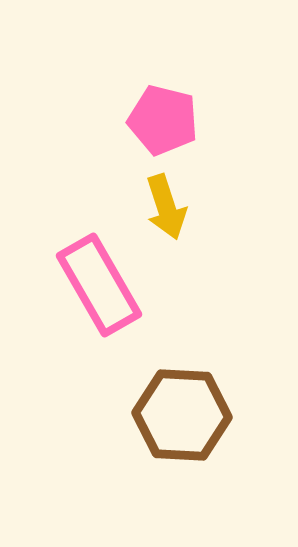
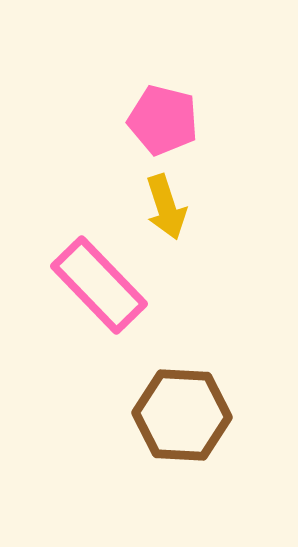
pink rectangle: rotated 14 degrees counterclockwise
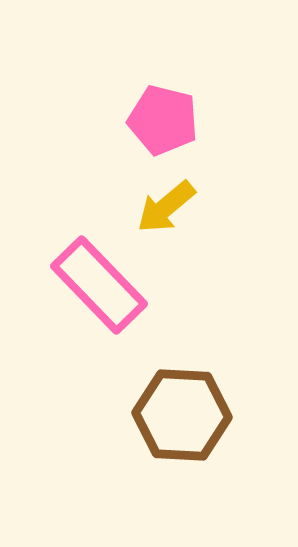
yellow arrow: rotated 68 degrees clockwise
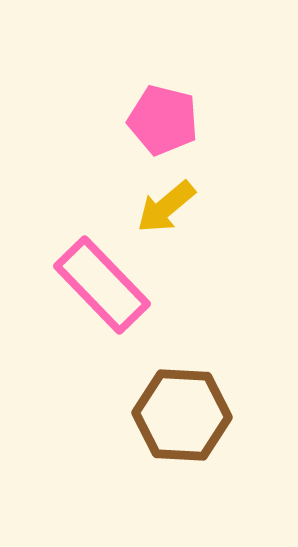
pink rectangle: moved 3 px right
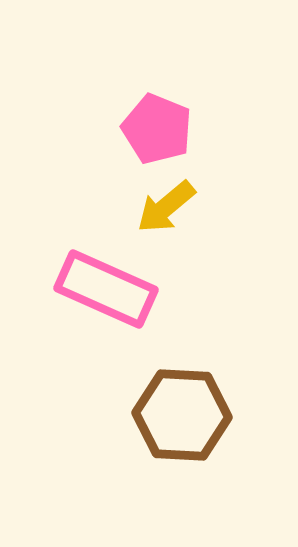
pink pentagon: moved 6 px left, 9 px down; rotated 8 degrees clockwise
pink rectangle: moved 4 px right, 4 px down; rotated 22 degrees counterclockwise
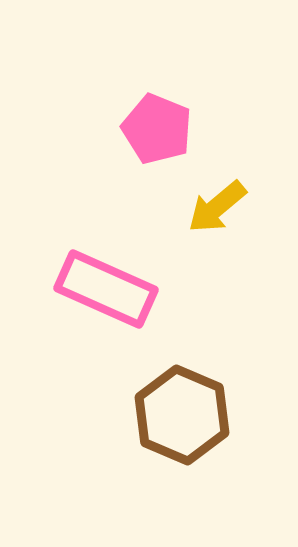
yellow arrow: moved 51 px right
brown hexagon: rotated 20 degrees clockwise
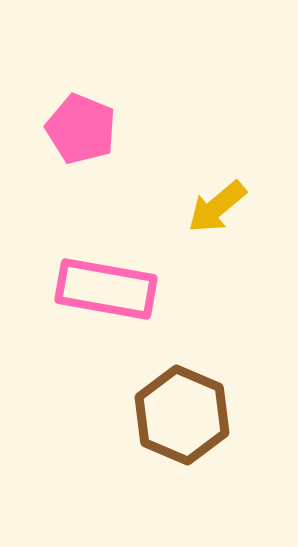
pink pentagon: moved 76 px left
pink rectangle: rotated 14 degrees counterclockwise
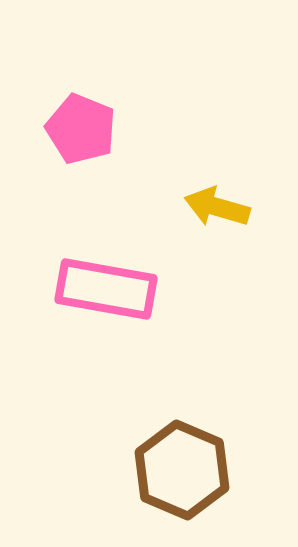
yellow arrow: rotated 56 degrees clockwise
brown hexagon: moved 55 px down
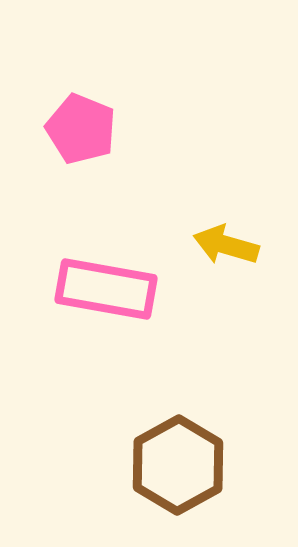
yellow arrow: moved 9 px right, 38 px down
brown hexagon: moved 4 px left, 5 px up; rotated 8 degrees clockwise
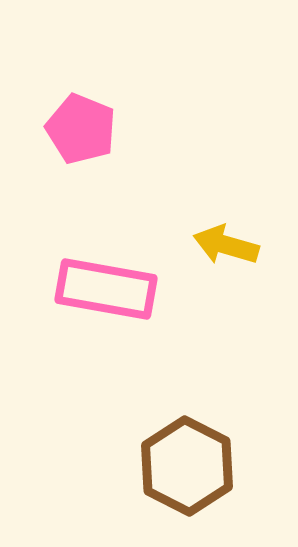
brown hexagon: moved 9 px right, 1 px down; rotated 4 degrees counterclockwise
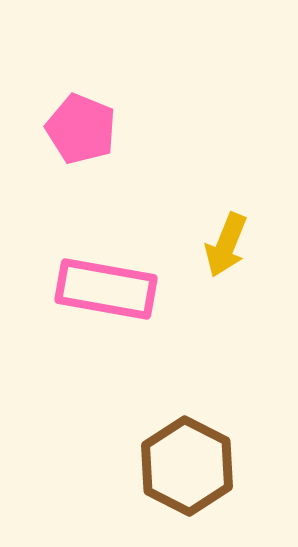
yellow arrow: rotated 84 degrees counterclockwise
